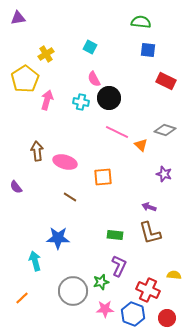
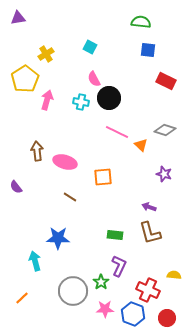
green star: rotated 21 degrees counterclockwise
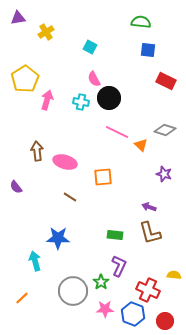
yellow cross: moved 22 px up
red circle: moved 2 px left, 3 px down
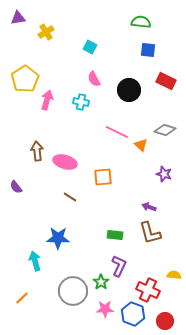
black circle: moved 20 px right, 8 px up
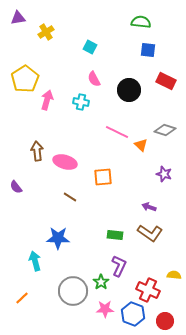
brown L-shape: rotated 40 degrees counterclockwise
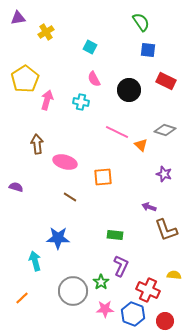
green semicircle: rotated 48 degrees clockwise
brown arrow: moved 7 px up
purple semicircle: rotated 144 degrees clockwise
brown L-shape: moved 16 px right, 3 px up; rotated 35 degrees clockwise
purple L-shape: moved 2 px right
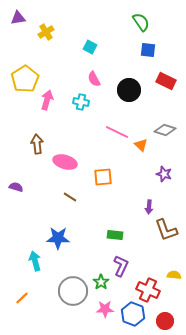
purple arrow: rotated 104 degrees counterclockwise
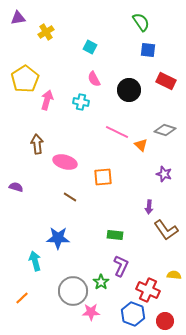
brown L-shape: rotated 15 degrees counterclockwise
pink star: moved 14 px left, 3 px down
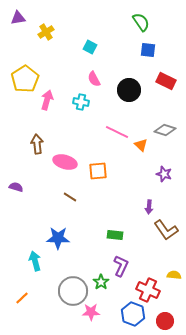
orange square: moved 5 px left, 6 px up
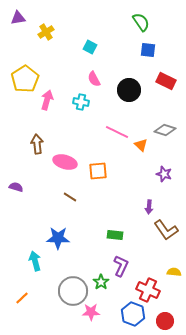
yellow semicircle: moved 3 px up
